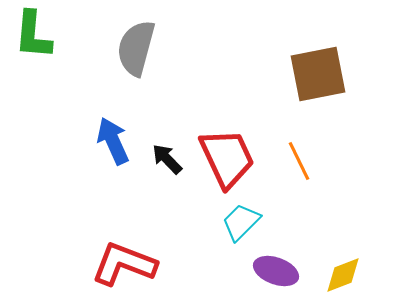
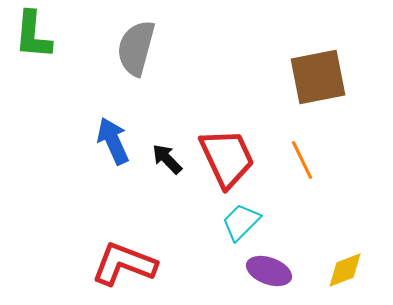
brown square: moved 3 px down
orange line: moved 3 px right, 1 px up
purple ellipse: moved 7 px left
yellow diamond: moved 2 px right, 5 px up
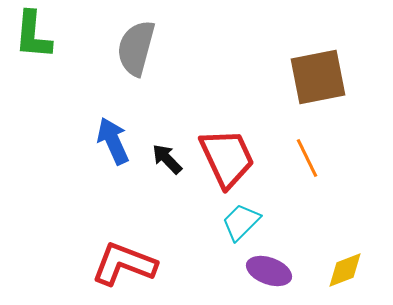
orange line: moved 5 px right, 2 px up
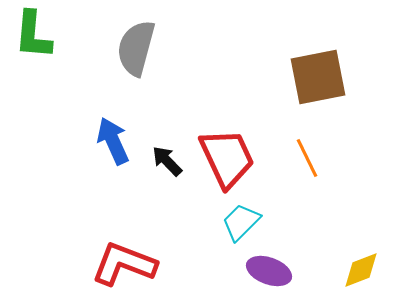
black arrow: moved 2 px down
yellow diamond: moved 16 px right
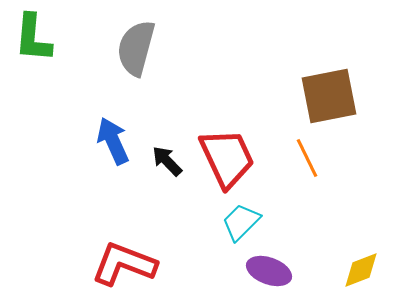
green L-shape: moved 3 px down
brown square: moved 11 px right, 19 px down
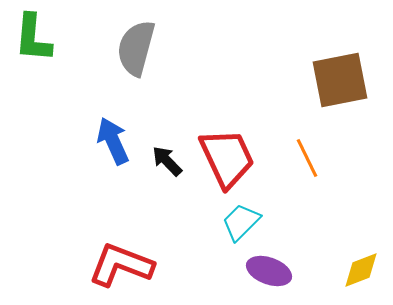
brown square: moved 11 px right, 16 px up
red L-shape: moved 3 px left, 1 px down
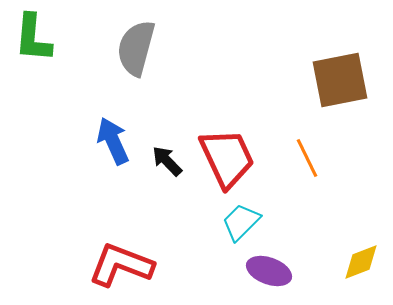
yellow diamond: moved 8 px up
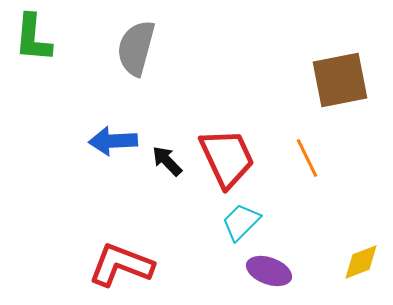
blue arrow: rotated 69 degrees counterclockwise
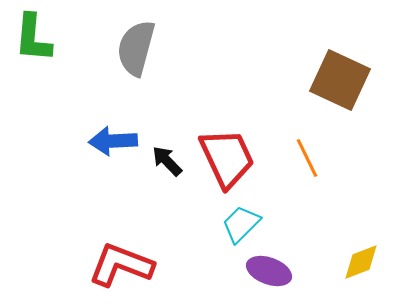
brown square: rotated 36 degrees clockwise
cyan trapezoid: moved 2 px down
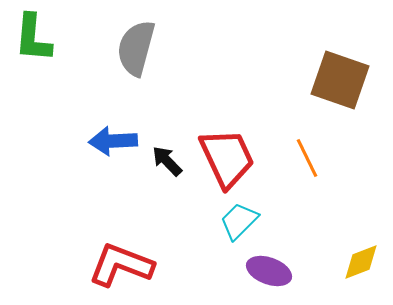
brown square: rotated 6 degrees counterclockwise
cyan trapezoid: moved 2 px left, 3 px up
